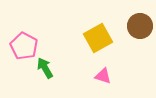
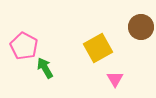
brown circle: moved 1 px right, 1 px down
yellow square: moved 10 px down
pink triangle: moved 12 px right, 3 px down; rotated 42 degrees clockwise
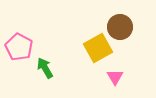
brown circle: moved 21 px left
pink pentagon: moved 5 px left, 1 px down
pink triangle: moved 2 px up
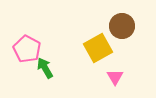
brown circle: moved 2 px right, 1 px up
pink pentagon: moved 8 px right, 2 px down
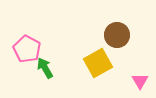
brown circle: moved 5 px left, 9 px down
yellow square: moved 15 px down
pink triangle: moved 25 px right, 4 px down
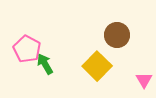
yellow square: moved 1 px left, 3 px down; rotated 16 degrees counterclockwise
green arrow: moved 4 px up
pink triangle: moved 4 px right, 1 px up
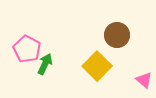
green arrow: rotated 55 degrees clockwise
pink triangle: rotated 18 degrees counterclockwise
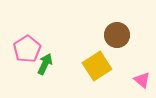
pink pentagon: rotated 12 degrees clockwise
yellow square: rotated 12 degrees clockwise
pink triangle: moved 2 px left
